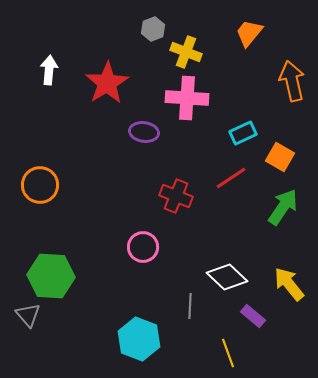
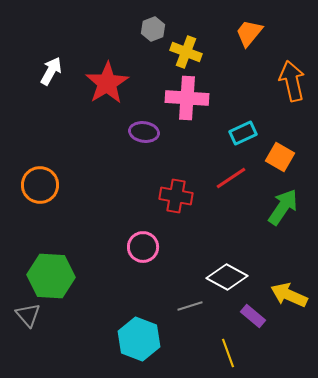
white arrow: moved 2 px right, 1 px down; rotated 24 degrees clockwise
red cross: rotated 12 degrees counterclockwise
white diamond: rotated 15 degrees counterclockwise
yellow arrow: moved 11 px down; rotated 27 degrees counterclockwise
gray line: rotated 70 degrees clockwise
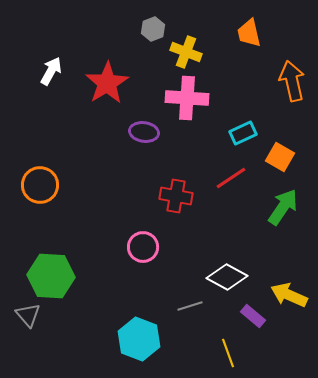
orange trapezoid: rotated 52 degrees counterclockwise
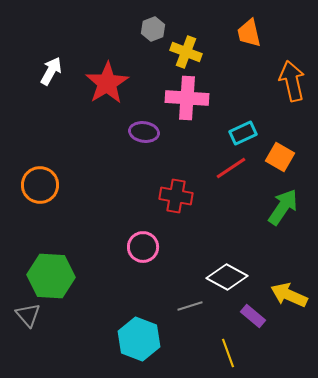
red line: moved 10 px up
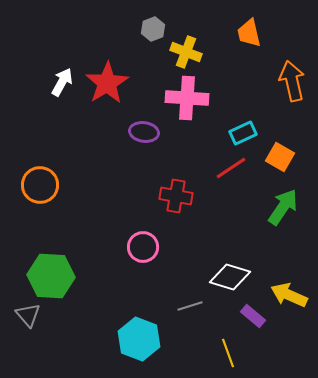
white arrow: moved 11 px right, 11 px down
white diamond: moved 3 px right; rotated 12 degrees counterclockwise
